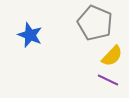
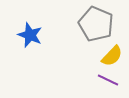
gray pentagon: moved 1 px right, 1 px down
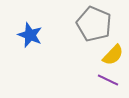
gray pentagon: moved 2 px left
yellow semicircle: moved 1 px right, 1 px up
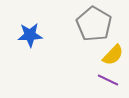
gray pentagon: rotated 8 degrees clockwise
blue star: rotated 25 degrees counterclockwise
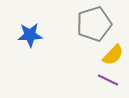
gray pentagon: rotated 24 degrees clockwise
